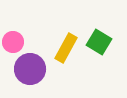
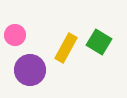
pink circle: moved 2 px right, 7 px up
purple circle: moved 1 px down
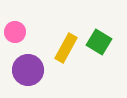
pink circle: moved 3 px up
purple circle: moved 2 px left
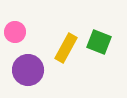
green square: rotated 10 degrees counterclockwise
